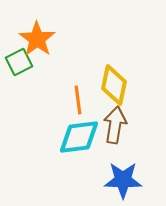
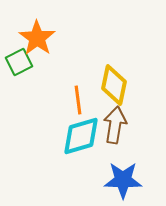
orange star: moved 1 px up
cyan diamond: moved 2 px right, 1 px up; rotated 9 degrees counterclockwise
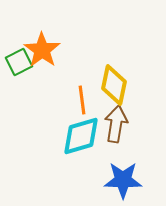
orange star: moved 5 px right, 12 px down
orange line: moved 4 px right
brown arrow: moved 1 px right, 1 px up
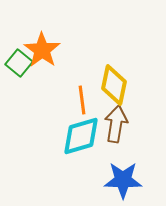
green square: moved 1 px down; rotated 24 degrees counterclockwise
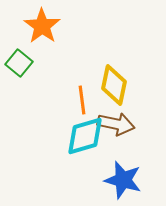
orange star: moved 24 px up
brown arrow: rotated 93 degrees clockwise
cyan diamond: moved 4 px right
blue star: rotated 15 degrees clockwise
